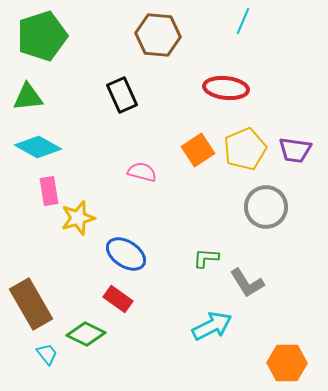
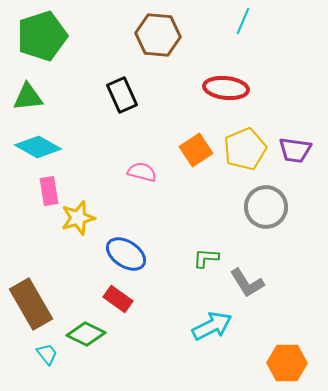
orange square: moved 2 px left
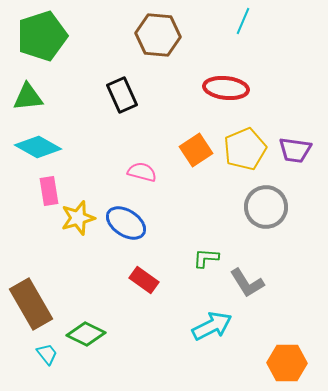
blue ellipse: moved 31 px up
red rectangle: moved 26 px right, 19 px up
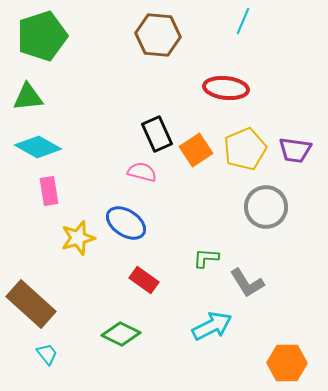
black rectangle: moved 35 px right, 39 px down
yellow star: moved 20 px down
brown rectangle: rotated 18 degrees counterclockwise
green diamond: moved 35 px right
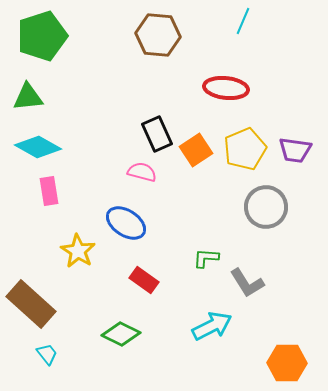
yellow star: moved 13 px down; rotated 24 degrees counterclockwise
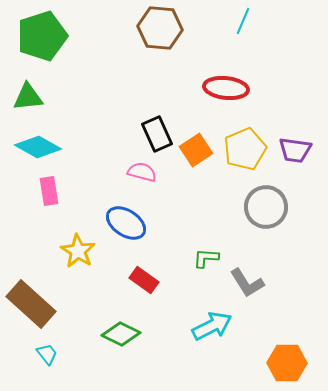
brown hexagon: moved 2 px right, 7 px up
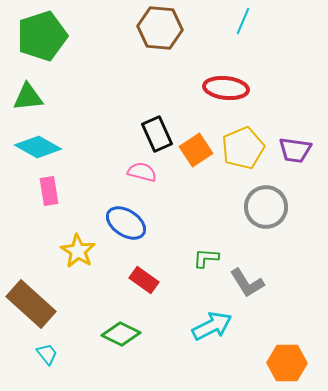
yellow pentagon: moved 2 px left, 1 px up
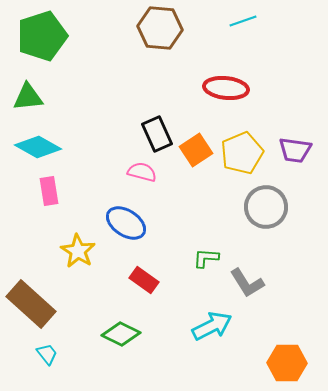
cyan line: rotated 48 degrees clockwise
yellow pentagon: moved 1 px left, 5 px down
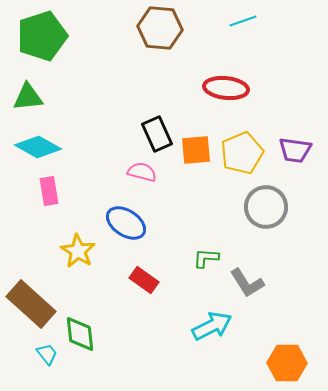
orange square: rotated 28 degrees clockwise
green diamond: moved 41 px left; rotated 57 degrees clockwise
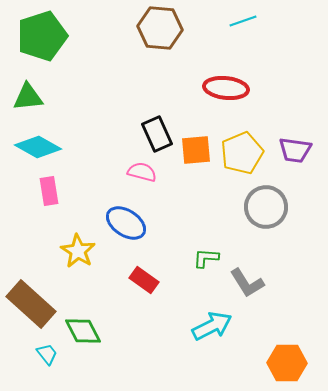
green diamond: moved 3 px right, 3 px up; rotated 21 degrees counterclockwise
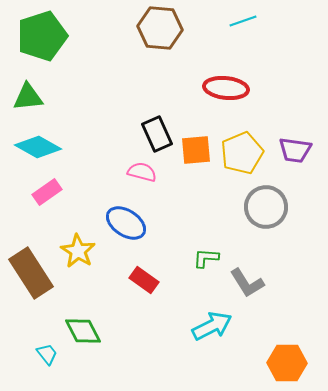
pink rectangle: moved 2 px left, 1 px down; rotated 64 degrees clockwise
brown rectangle: moved 31 px up; rotated 15 degrees clockwise
